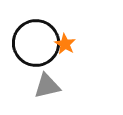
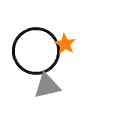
black circle: moved 8 px down
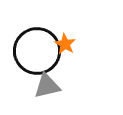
black circle: moved 1 px right
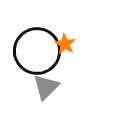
gray triangle: moved 1 px left, 1 px down; rotated 32 degrees counterclockwise
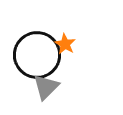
black circle: moved 4 px down
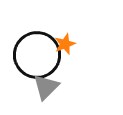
orange star: rotated 20 degrees clockwise
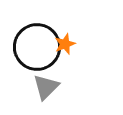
black circle: moved 8 px up
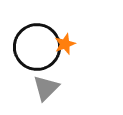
gray triangle: moved 1 px down
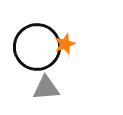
gray triangle: rotated 40 degrees clockwise
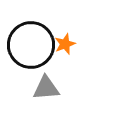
black circle: moved 6 px left, 2 px up
